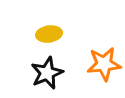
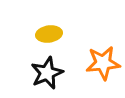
orange star: moved 1 px left, 1 px up
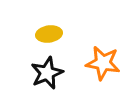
orange star: rotated 16 degrees clockwise
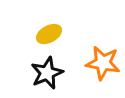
yellow ellipse: rotated 20 degrees counterclockwise
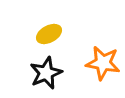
black star: moved 1 px left
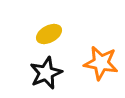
orange star: moved 2 px left
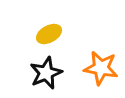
orange star: moved 5 px down
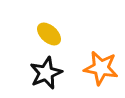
yellow ellipse: rotated 70 degrees clockwise
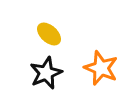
orange star: rotated 12 degrees clockwise
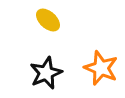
yellow ellipse: moved 1 px left, 14 px up
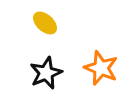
yellow ellipse: moved 3 px left, 3 px down
